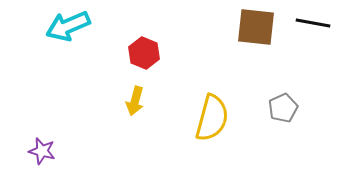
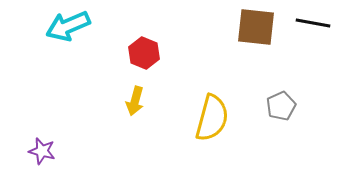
gray pentagon: moved 2 px left, 2 px up
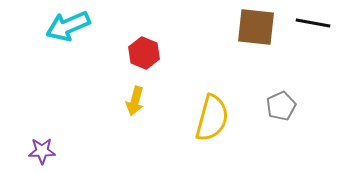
purple star: rotated 16 degrees counterclockwise
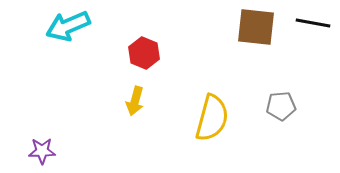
gray pentagon: rotated 20 degrees clockwise
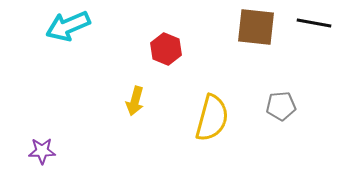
black line: moved 1 px right
red hexagon: moved 22 px right, 4 px up
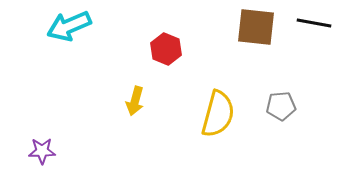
cyan arrow: moved 1 px right
yellow semicircle: moved 6 px right, 4 px up
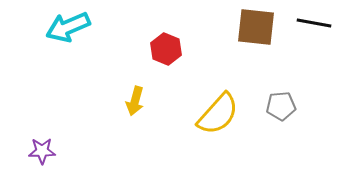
cyan arrow: moved 1 px left, 1 px down
yellow semicircle: rotated 27 degrees clockwise
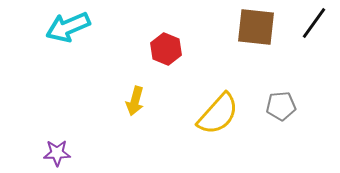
black line: rotated 64 degrees counterclockwise
purple star: moved 15 px right, 2 px down
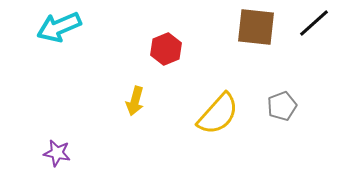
black line: rotated 12 degrees clockwise
cyan arrow: moved 9 px left
red hexagon: rotated 16 degrees clockwise
gray pentagon: moved 1 px right; rotated 16 degrees counterclockwise
purple star: rotated 12 degrees clockwise
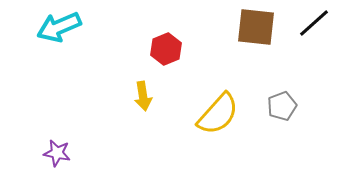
yellow arrow: moved 8 px right, 5 px up; rotated 24 degrees counterclockwise
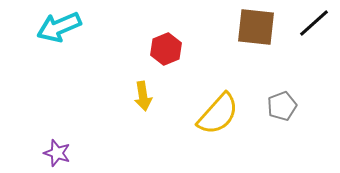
purple star: rotated 8 degrees clockwise
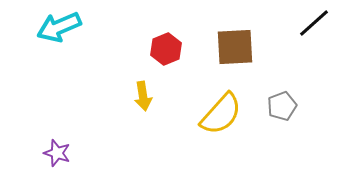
brown square: moved 21 px left, 20 px down; rotated 9 degrees counterclockwise
yellow semicircle: moved 3 px right
